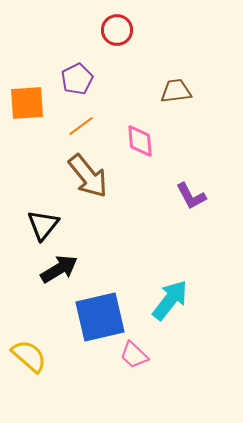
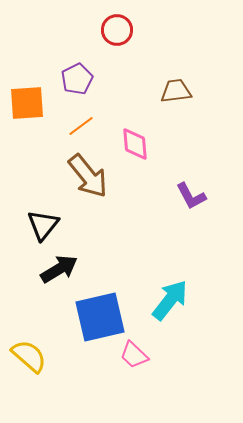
pink diamond: moved 5 px left, 3 px down
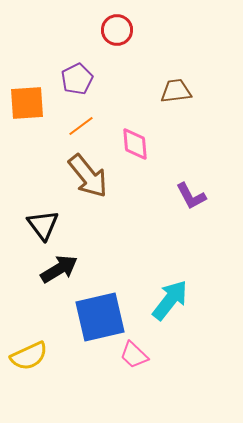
black triangle: rotated 16 degrees counterclockwise
yellow semicircle: rotated 114 degrees clockwise
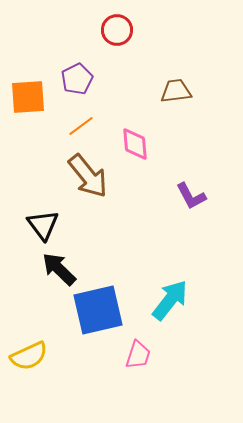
orange square: moved 1 px right, 6 px up
black arrow: rotated 105 degrees counterclockwise
blue square: moved 2 px left, 7 px up
pink trapezoid: moved 4 px right; rotated 116 degrees counterclockwise
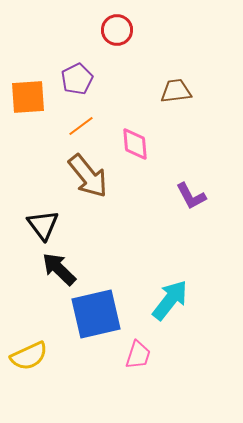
blue square: moved 2 px left, 4 px down
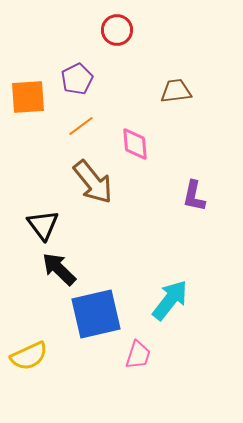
brown arrow: moved 5 px right, 6 px down
purple L-shape: moved 3 px right; rotated 40 degrees clockwise
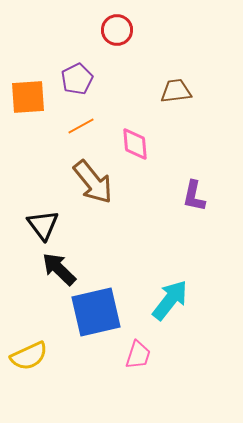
orange line: rotated 8 degrees clockwise
blue square: moved 2 px up
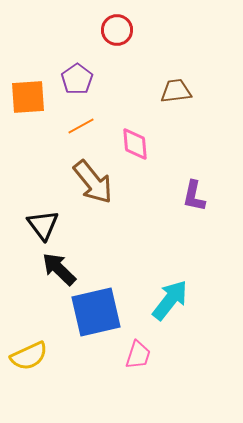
purple pentagon: rotated 8 degrees counterclockwise
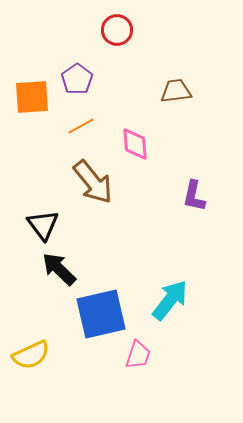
orange square: moved 4 px right
blue square: moved 5 px right, 2 px down
yellow semicircle: moved 2 px right, 1 px up
